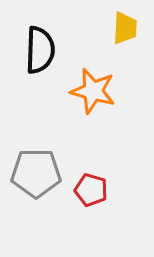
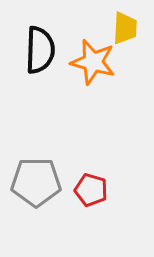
orange star: moved 29 px up
gray pentagon: moved 9 px down
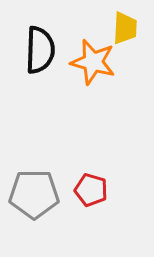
gray pentagon: moved 2 px left, 12 px down
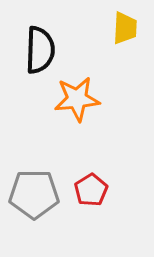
orange star: moved 16 px left, 37 px down; rotated 21 degrees counterclockwise
red pentagon: rotated 24 degrees clockwise
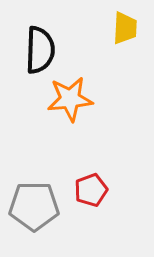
orange star: moved 7 px left
red pentagon: rotated 12 degrees clockwise
gray pentagon: moved 12 px down
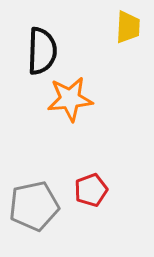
yellow trapezoid: moved 3 px right, 1 px up
black semicircle: moved 2 px right, 1 px down
gray pentagon: rotated 12 degrees counterclockwise
